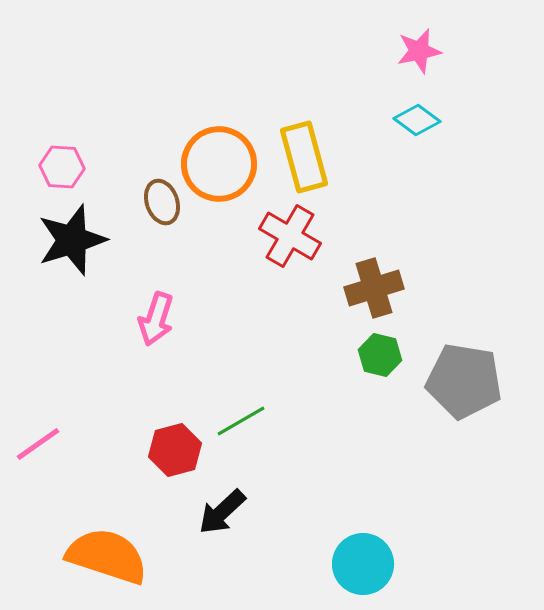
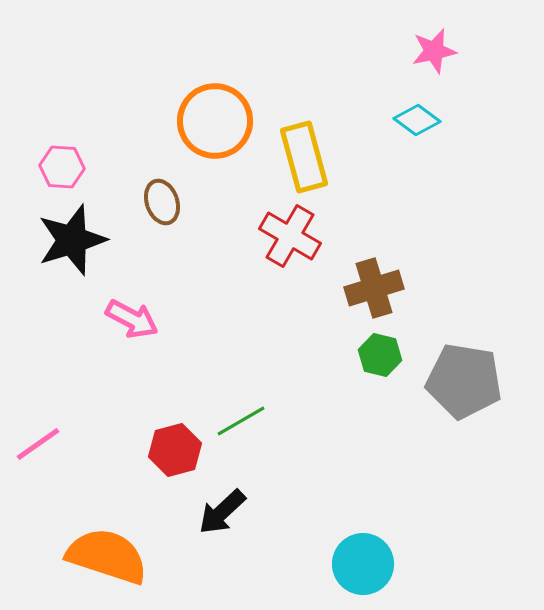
pink star: moved 15 px right
orange circle: moved 4 px left, 43 px up
pink arrow: moved 24 px left; rotated 80 degrees counterclockwise
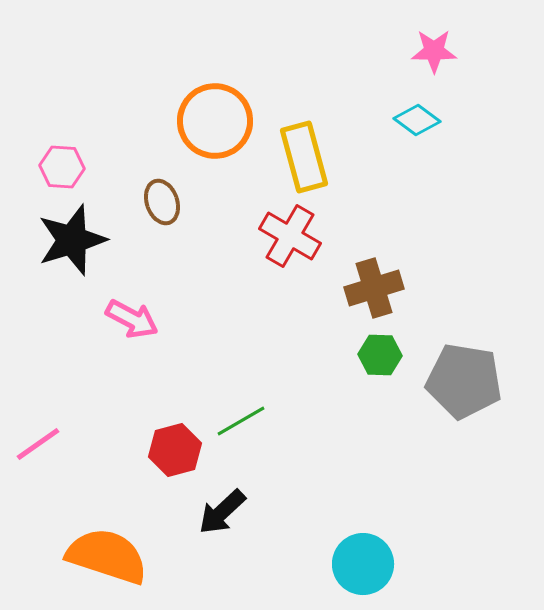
pink star: rotated 12 degrees clockwise
green hexagon: rotated 12 degrees counterclockwise
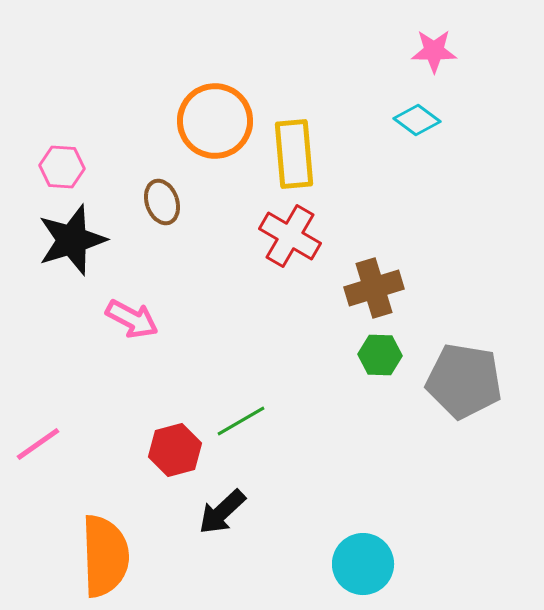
yellow rectangle: moved 10 px left, 3 px up; rotated 10 degrees clockwise
orange semicircle: moved 2 px left; rotated 70 degrees clockwise
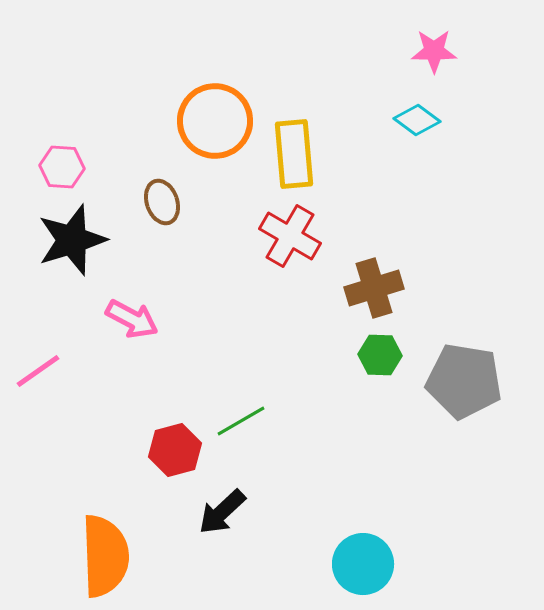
pink line: moved 73 px up
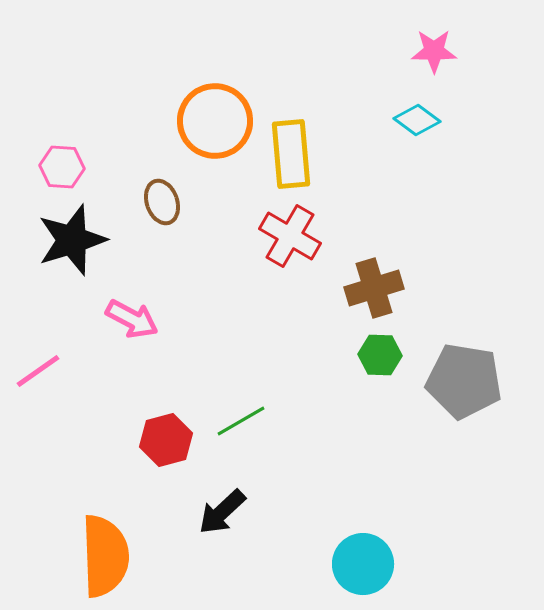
yellow rectangle: moved 3 px left
red hexagon: moved 9 px left, 10 px up
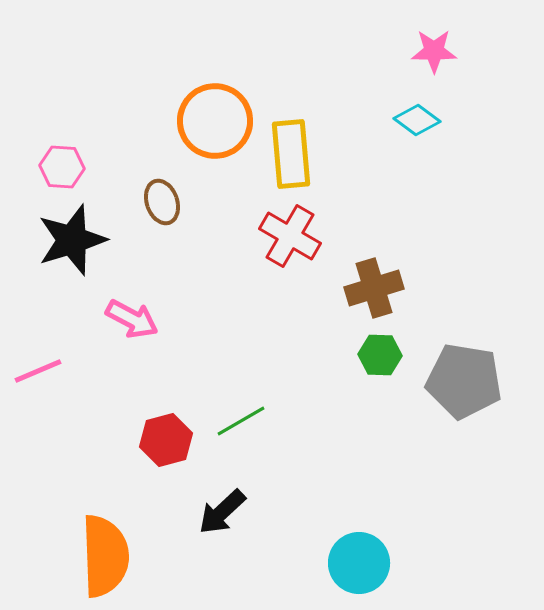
pink line: rotated 12 degrees clockwise
cyan circle: moved 4 px left, 1 px up
